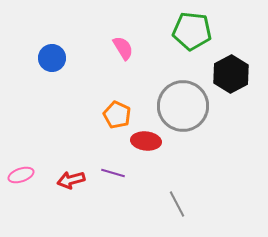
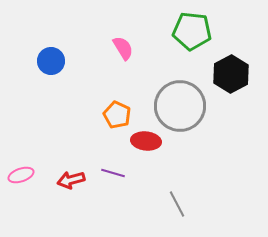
blue circle: moved 1 px left, 3 px down
gray circle: moved 3 px left
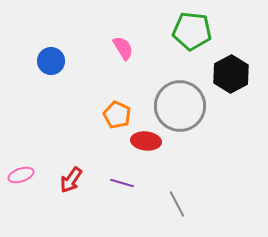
purple line: moved 9 px right, 10 px down
red arrow: rotated 40 degrees counterclockwise
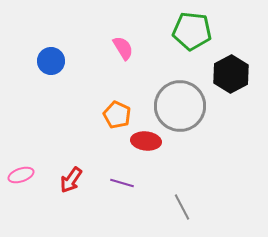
gray line: moved 5 px right, 3 px down
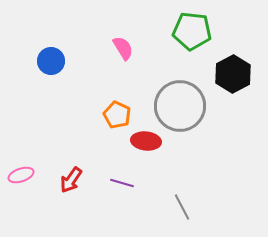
black hexagon: moved 2 px right
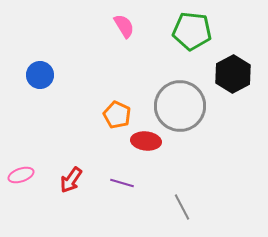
pink semicircle: moved 1 px right, 22 px up
blue circle: moved 11 px left, 14 px down
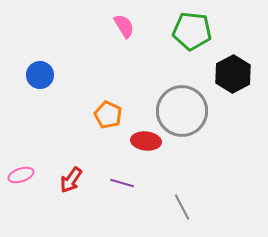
gray circle: moved 2 px right, 5 px down
orange pentagon: moved 9 px left
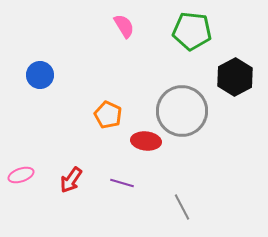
black hexagon: moved 2 px right, 3 px down
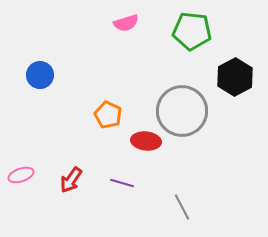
pink semicircle: moved 2 px right, 3 px up; rotated 105 degrees clockwise
